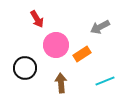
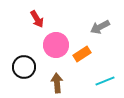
black circle: moved 1 px left, 1 px up
brown arrow: moved 4 px left
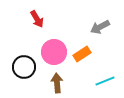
pink circle: moved 2 px left, 7 px down
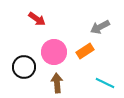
red arrow: rotated 24 degrees counterclockwise
orange rectangle: moved 3 px right, 3 px up
cyan line: moved 2 px down; rotated 48 degrees clockwise
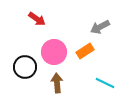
black circle: moved 1 px right
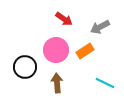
red arrow: moved 27 px right
pink circle: moved 2 px right, 2 px up
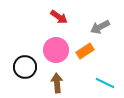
red arrow: moved 5 px left, 2 px up
